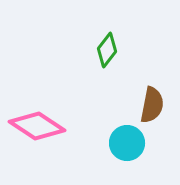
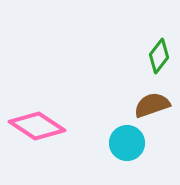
green diamond: moved 52 px right, 6 px down
brown semicircle: rotated 120 degrees counterclockwise
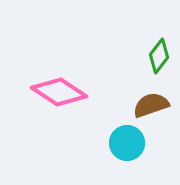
brown semicircle: moved 1 px left
pink diamond: moved 22 px right, 34 px up
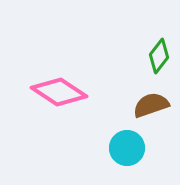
cyan circle: moved 5 px down
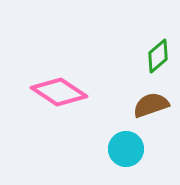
green diamond: moved 1 px left; rotated 12 degrees clockwise
cyan circle: moved 1 px left, 1 px down
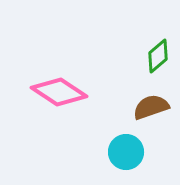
brown semicircle: moved 2 px down
cyan circle: moved 3 px down
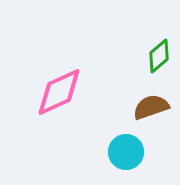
green diamond: moved 1 px right
pink diamond: rotated 58 degrees counterclockwise
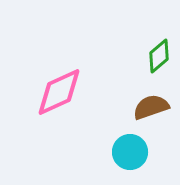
cyan circle: moved 4 px right
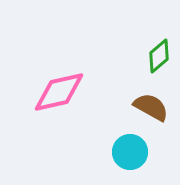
pink diamond: rotated 12 degrees clockwise
brown semicircle: rotated 48 degrees clockwise
